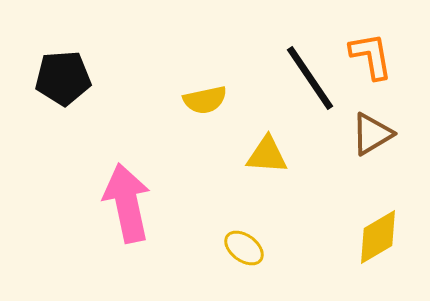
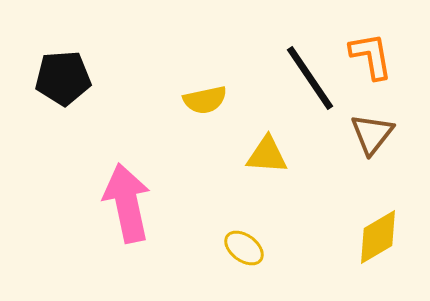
brown triangle: rotated 21 degrees counterclockwise
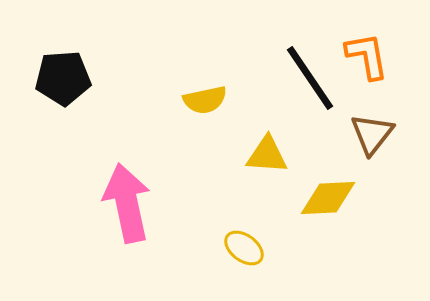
orange L-shape: moved 4 px left
yellow diamond: moved 50 px left, 39 px up; rotated 28 degrees clockwise
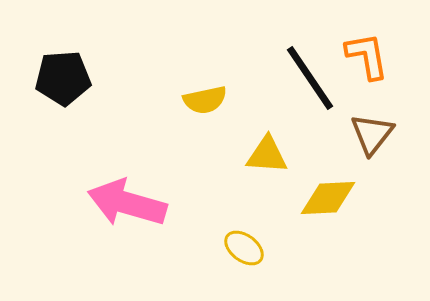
pink arrow: rotated 62 degrees counterclockwise
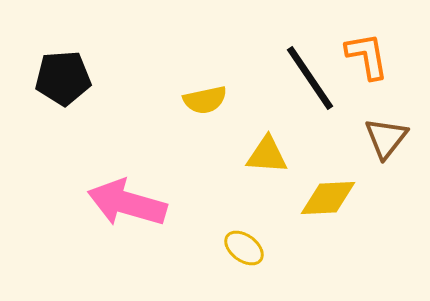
brown triangle: moved 14 px right, 4 px down
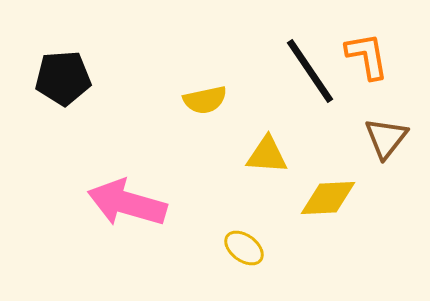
black line: moved 7 px up
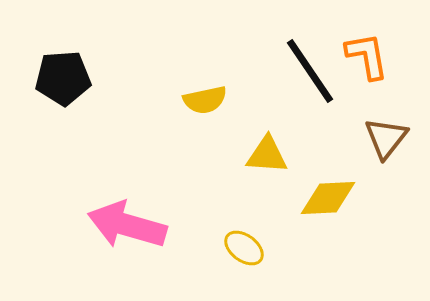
pink arrow: moved 22 px down
